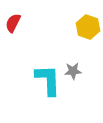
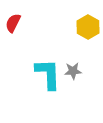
yellow hexagon: rotated 10 degrees clockwise
cyan L-shape: moved 6 px up
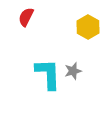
red semicircle: moved 13 px right, 6 px up
gray star: rotated 12 degrees counterclockwise
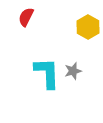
cyan L-shape: moved 1 px left, 1 px up
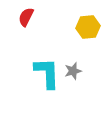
yellow hexagon: rotated 25 degrees clockwise
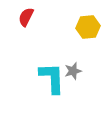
cyan L-shape: moved 5 px right, 5 px down
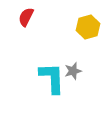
yellow hexagon: rotated 10 degrees counterclockwise
